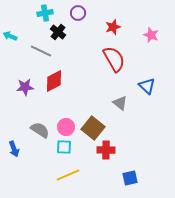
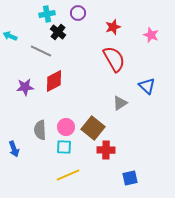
cyan cross: moved 2 px right, 1 px down
gray triangle: rotated 49 degrees clockwise
gray semicircle: rotated 126 degrees counterclockwise
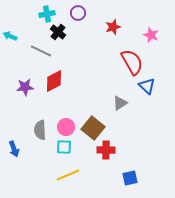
red semicircle: moved 18 px right, 3 px down
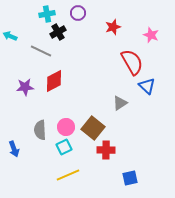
black cross: rotated 21 degrees clockwise
cyan square: rotated 28 degrees counterclockwise
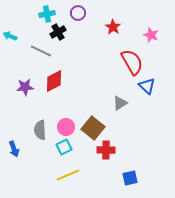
red star: rotated 21 degrees counterclockwise
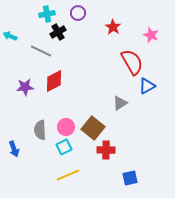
blue triangle: rotated 48 degrees clockwise
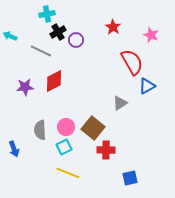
purple circle: moved 2 px left, 27 px down
yellow line: moved 2 px up; rotated 45 degrees clockwise
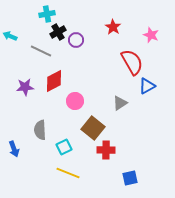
pink circle: moved 9 px right, 26 px up
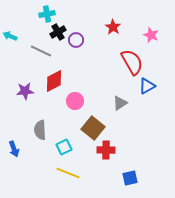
purple star: moved 4 px down
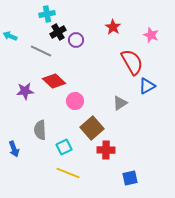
red diamond: rotated 70 degrees clockwise
brown square: moved 1 px left; rotated 10 degrees clockwise
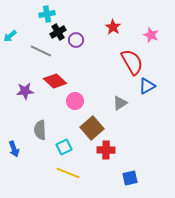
cyan arrow: rotated 64 degrees counterclockwise
red diamond: moved 1 px right
